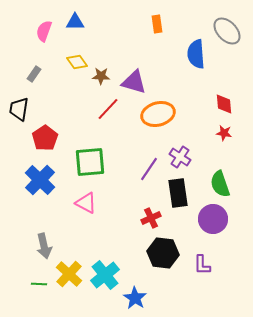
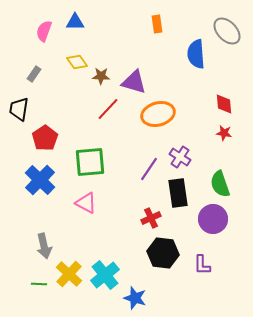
blue star: rotated 15 degrees counterclockwise
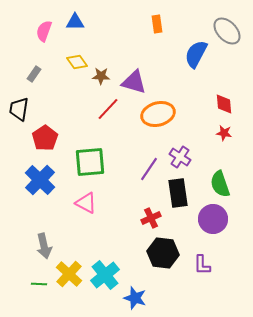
blue semicircle: rotated 32 degrees clockwise
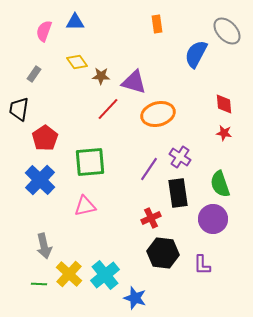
pink triangle: moved 1 px left, 3 px down; rotated 40 degrees counterclockwise
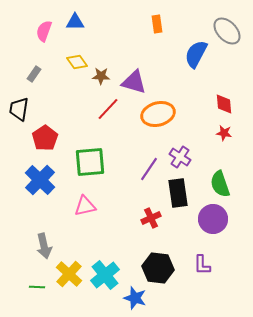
black hexagon: moved 5 px left, 15 px down
green line: moved 2 px left, 3 px down
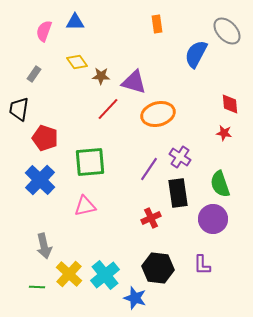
red diamond: moved 6 px right
red pentagon: rotated 20 degrees counterclockwise
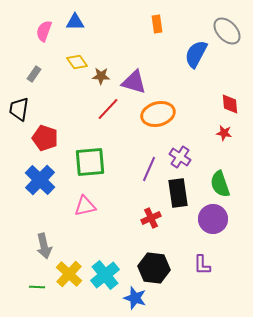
purple line: rotated 10 degrees counterclockwise
black hexagon: moved 4 px left
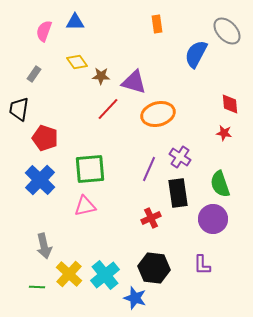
green square: moved 7 px down
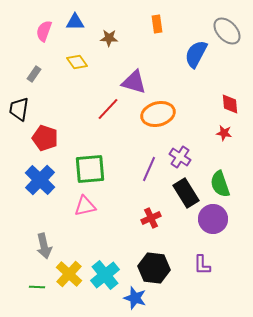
brown star: moved 8 px right, 38 px up
black rectangle: moved 8 px right; rotated 24 degrees counterclockwise
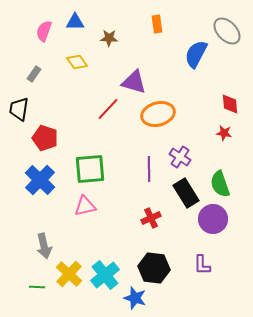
purple line: rotated 25 degrees counterclockwise
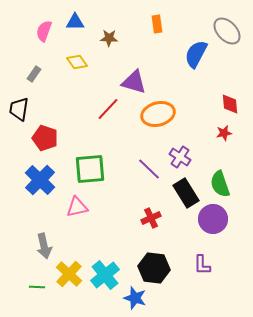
red star: rotated 21 degrees counterclockwise
purple line: rotated 45 degrees counterclockwise
pink triangle: moved 8 px left, 1 px down
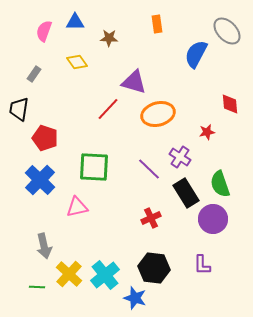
red star: moved 17 px left, 1 px up
green square: moved 4 px right, 2 px up; rotated 8 degrees clockwise
